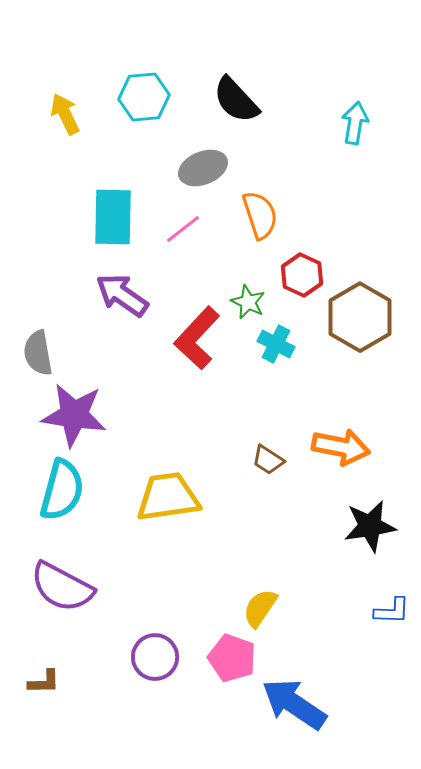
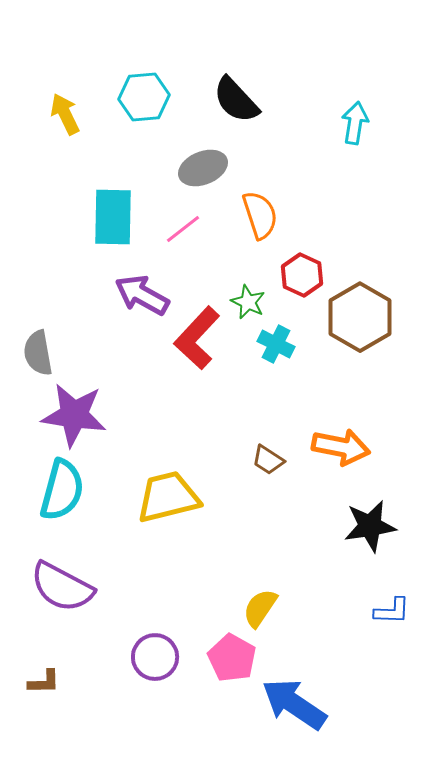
purple arrow: moved 20 px right; rotated 6 degrees counterclockwise
yellow trapezoid: rotated 6 degrees counterclockwise
pink pentagon: rotated 9 degrees clockwise
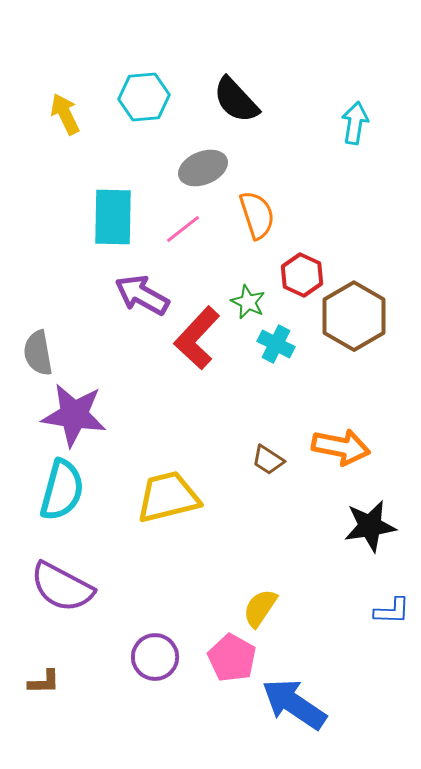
orange semicircle: moved 3 px left
brown hexagon: moved 6 px left, 1 px up
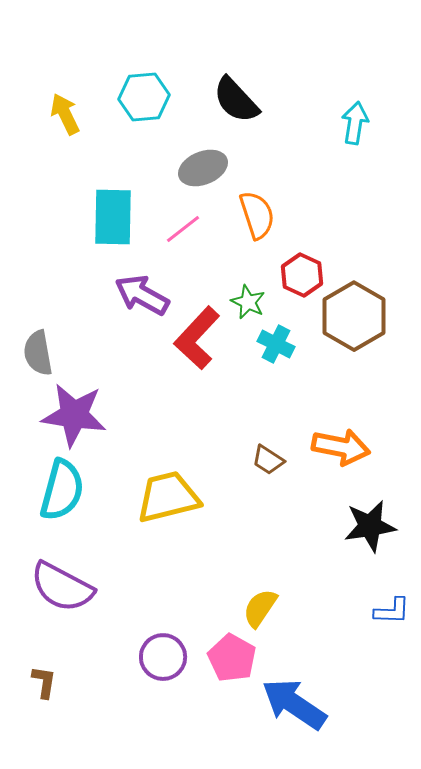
purple circle: moved 8 px right
brown L-shape: rotated 80 degrees counterclockwise
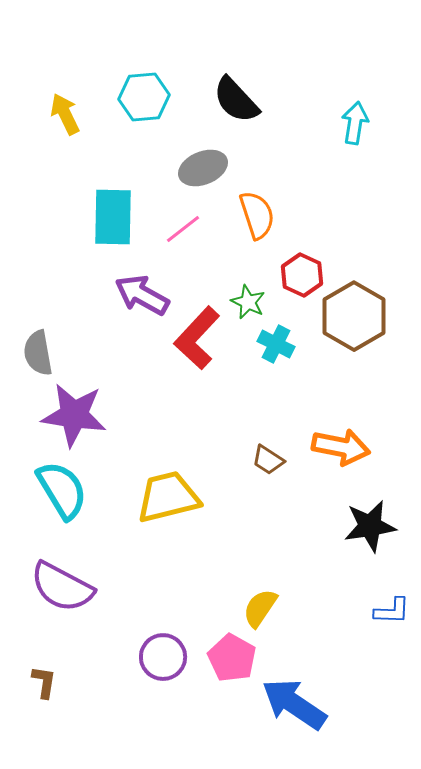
cyan semicircle: rotated 46 degrees counterclockwise
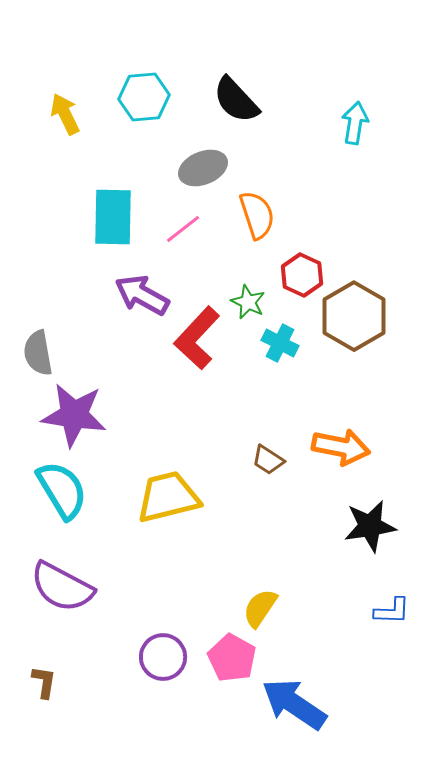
cyan cross: moved 4 px right, 1 px up
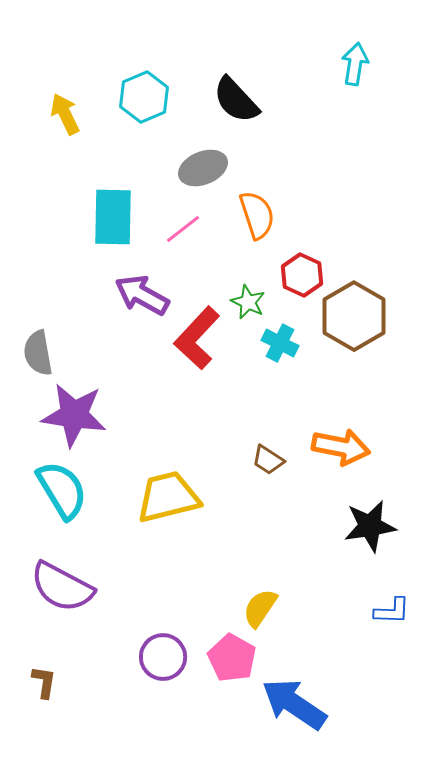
cyan hexagon: rotated 18 degrees counterclockwise
cyan arrow: moved 59 px up
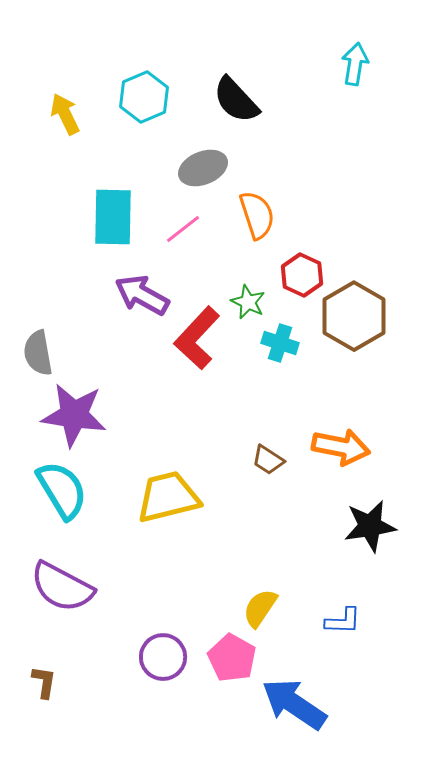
cyan cross: rotated 9 degrees counterclockwise
blue L-shape: moved 49 px left, 10 px down
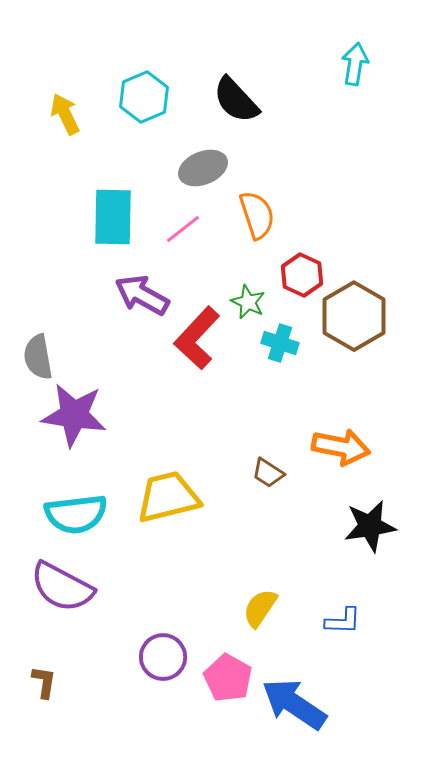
gray semicircle: moved 4 px down
brown trapezoid: moved 13 px down
cyan semicircle: moved 14 px right, 24 px down; rotated 114 degrees clockwise
pink pentagon: moved 4 px left, 20 px down
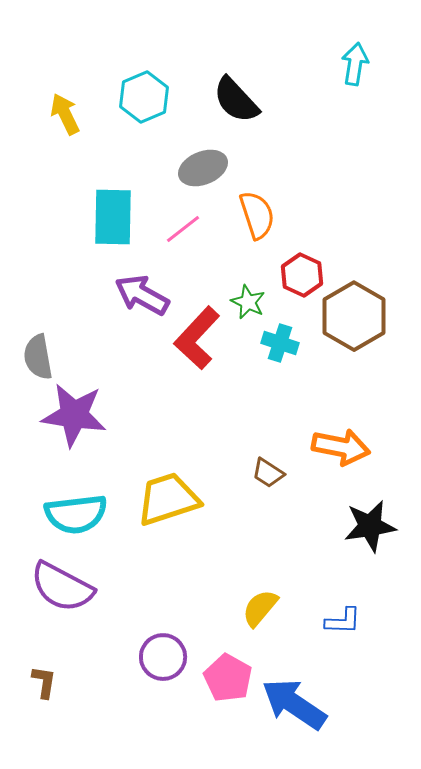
yellow trapezoid: moved 2 px down; rotated 4 degrees counterclockwise
yellow semicircle: rotated 6 degrees clockwise
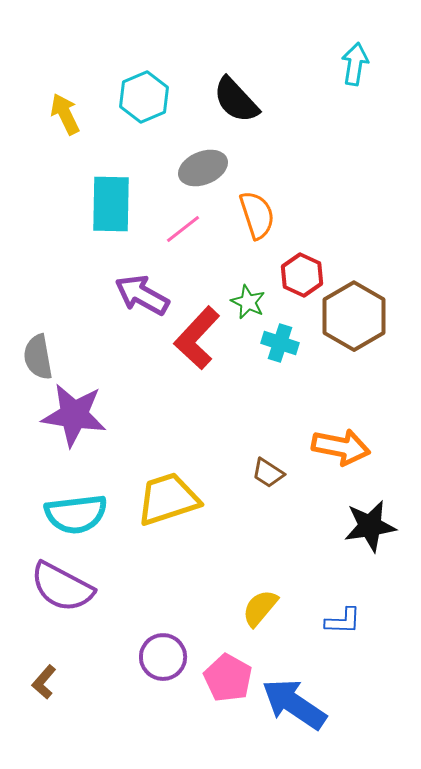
cyan rectangle: moved 2 px left, 13 px up
brown L-shape: rotated 148 degrees counterclockwise
